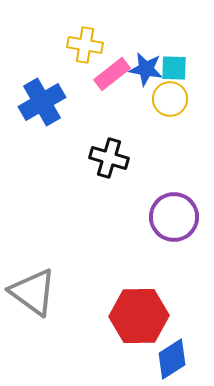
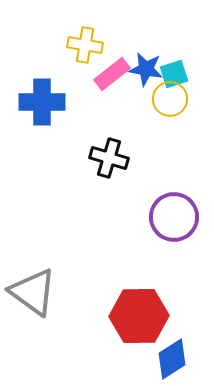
cyan square: moved 6 px down; rotated 20 degrees counterclockwise
blue cross: rotated 30 degrees clockwise
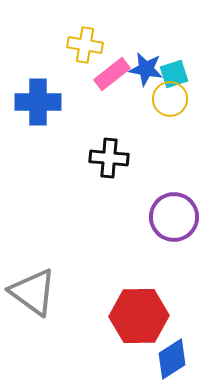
blue cross: moved 4 px left
black cross: rotated 12 degrees counterclockwise
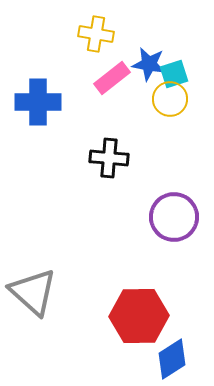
yellow cross: moved 11 px right, 11 px up
blue star: moved 3 px right, 5 px up
pink rectangle: moved 4 px down
gray triangle: rotated 6 degrees clockwise
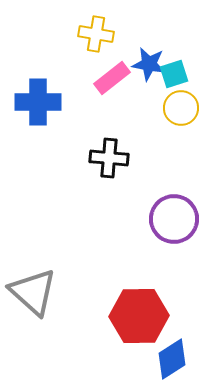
yellow circle: moved 11 px right, 9 px down
purple circle: moved 2 px down
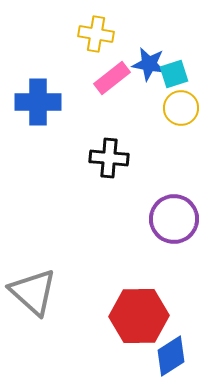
blue diamond: moved 1 px left, 3 px up
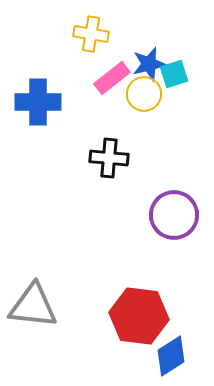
yellow cross: moved 5 px left
blue star: rotated 24 degrees counterclockwise
yellow circle: moved 37 px left, 14 px up
purple circle: moved 4 px up
gray triangle: moved 14 px down; rotated 36 degrees counterclockwise
red hexagon: rotated 8 degrees clockwise
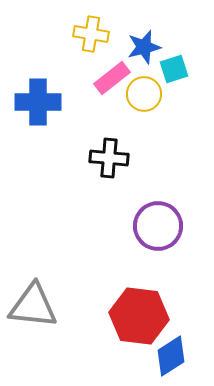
blue star: moved 5 px left, 17 px up
cyan square: moved 5 px up
purple circle: moved 16 px left, 11 px down
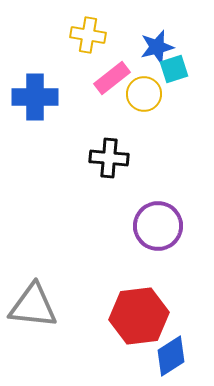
yellow cross: moved 3 px left, 1 px down
blue star: moved 13 px right
blue cross: moved 3 px left, 5 px up
red hexagon: rotated 14 degrees counterclockwise
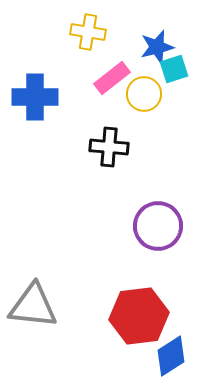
yellow cross: moved 3 px up
black cross: moved 11 px up
